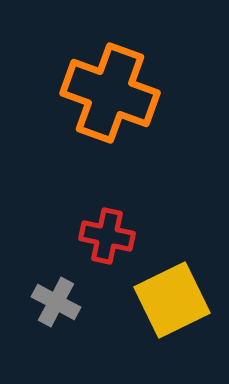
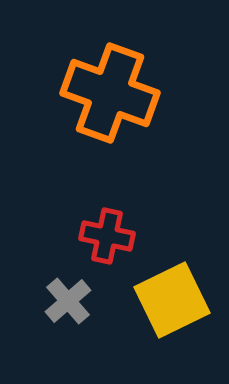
gray cross: moved 12 px right, 1 px up; rotated 21 degrees clockwise
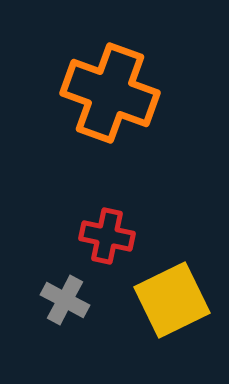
gray cross: moved 3 px left, 1 px up; rotated 21 degrees counterclockwise
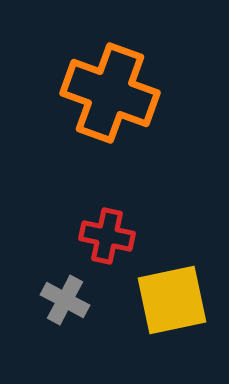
yellow square: rotated 14 degrees clockwise
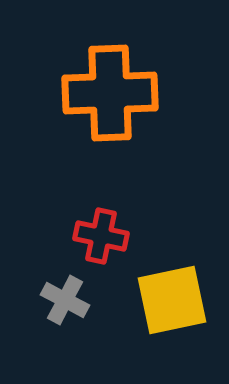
orange cross: rotated 22 degrees counterclockwise
red cross: moved 6 px left
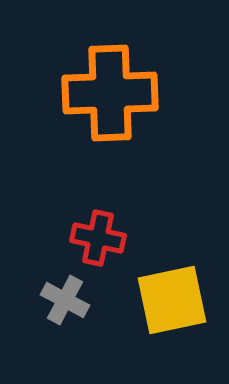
red cross: moved 3 px left, 2 px down
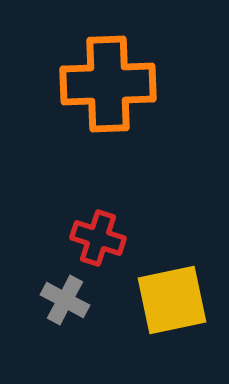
orange cross: moved 2 px left, 9 px up
red cross: rotated 6 degrees clockwise
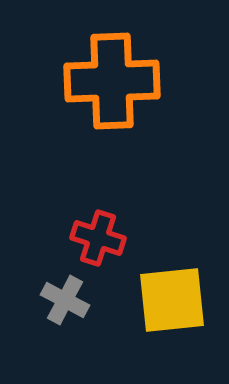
orange cross: moved 4 px right, 3 px up
yellow square: rotated 6 degrees clockwise
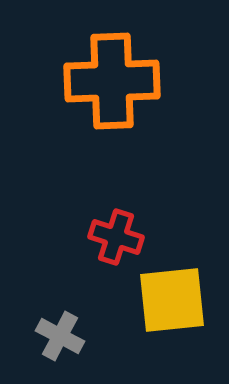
red cross: moved 18 px right, 1 px up
gray cross: moved 5 px left, 36 px down
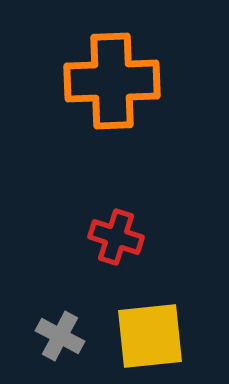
yellow square: moved 22 px left, 36 px down
